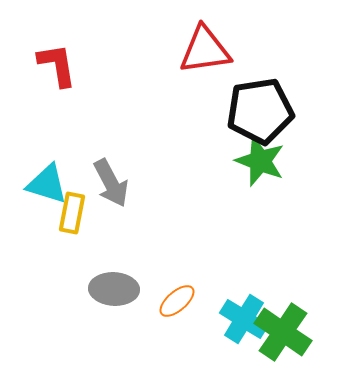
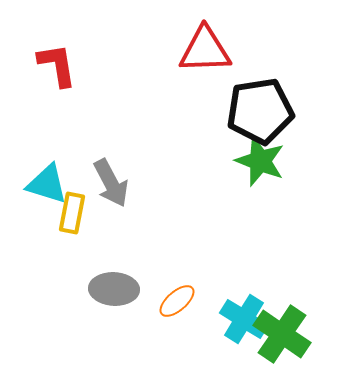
red triangle: rotated 6 degrees clockwise
green cross: moved 1 px left, 2 px down
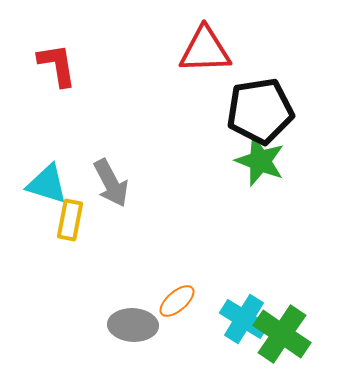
yellow rectangle: moved 2 px left, 7 px down
gray ellipse: moved 19 px right, 36 px down
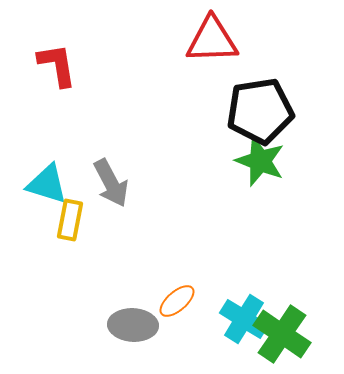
red triangle: moved 7 px right, 10 px up
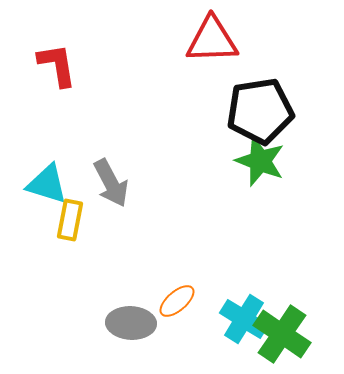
gray ellipse: moved 2 px left, 2 px up
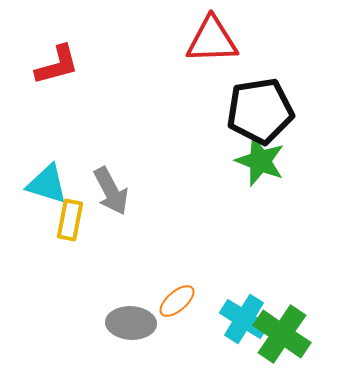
red L-shape: rotated 84 degrees clockwise
gray arrow: moved 8 px down
